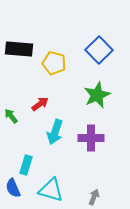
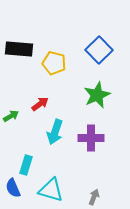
green arrow: rotated 98 degrees clockwise
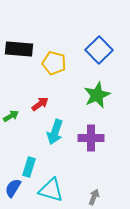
cyan rectangle: moved 3 px right, 2 px down
blue semicircle: rotated 54 degrees clockwise
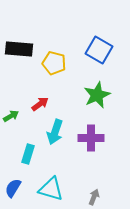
blue square: rotated 16 degrees counterclockwise
cyan rectangle: moved 1 px left, 13 px up
cyan triangle: moved 1 px up
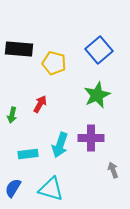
blue square: rotated 20 degrees clockwise
red arrow: rotated 24 degrees counterclockwise
green arrow: moved 1 px right, 1 px up; rotated 133 degrees clockwise
cyan arrow: moved 5 px right, 13 px down
cyan rectangle: rotated 66 degrees clockwise
gray arrow: moved 19 px right, 27 px up; rotated 42 degrees counterclockwise
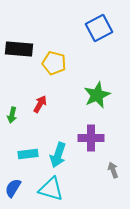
blue square: moved 22 px up; rotated 12 degrees clockwise
cyan arrow: moved 2 px left, 10 px down
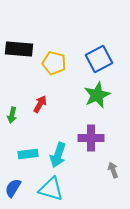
blue square: moved 31 px down
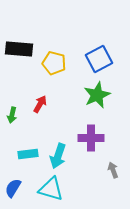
cyan arrow: moved 1 px down
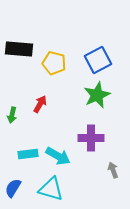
blue square: moved 1 px left, 1 px down
cyan arrow: rotated 80 degrees counterclockwise
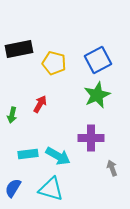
black rectangle: rotated 16 degrees counterclockwise
gray arrow: moved 1 px left, 2 px up
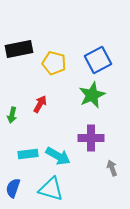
green star: moved 5 px left
blue semicircle: rotated 12 degrees counterclockwise
